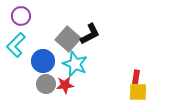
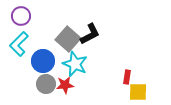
cyan L-shape: moved 3 px right, 1 px up
red rectangle: moved 9 px left
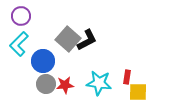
black L-shape: moved 3 px left, 6 px down
cyan star: moved 24 px right, 19 px down; rotated 15 degrees counterclockwise
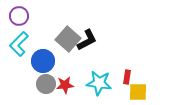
purple circle: moved 2 px left
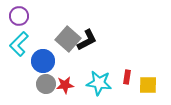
yellow square: moved 10 px right, 7 px up
